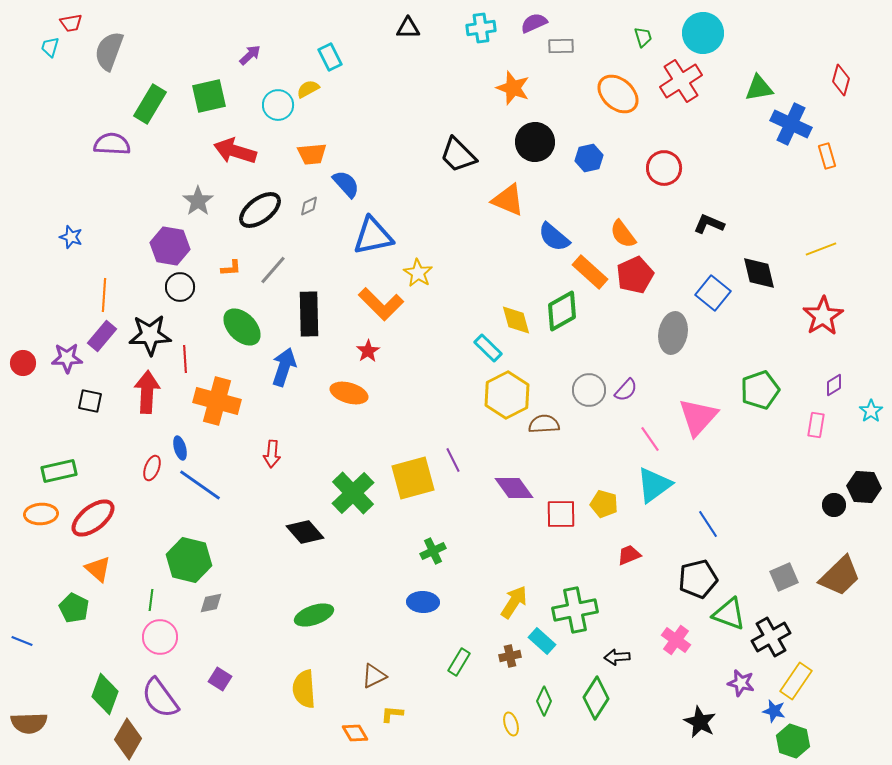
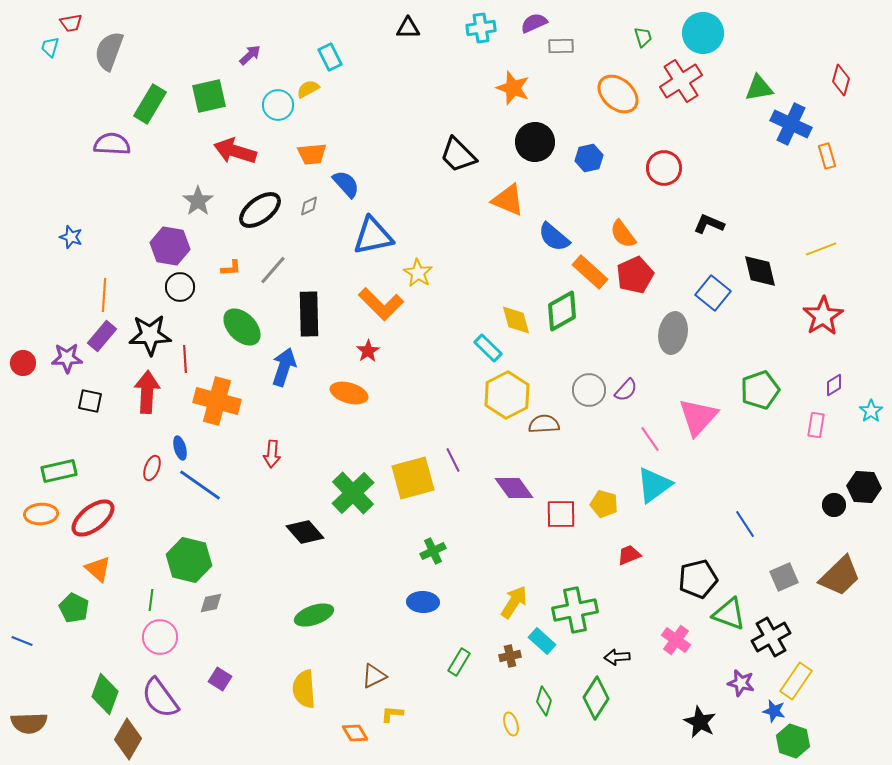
black diamond at (759, 273): moved 1 px right, 2 px up
blue line at (708, 524): moved 37 px right
green diamond at (544, 701): rotated 8 degrees counterclockwise
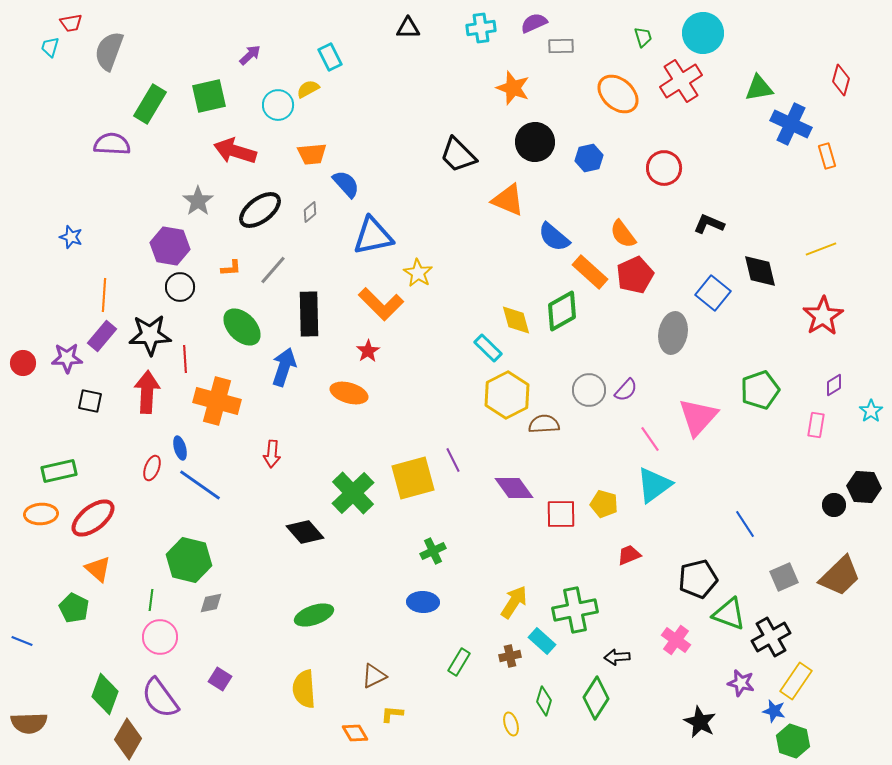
gray diamond at (309, 206): moved 1 px right, 6 px down; rotated 15 degrees counterclockwise
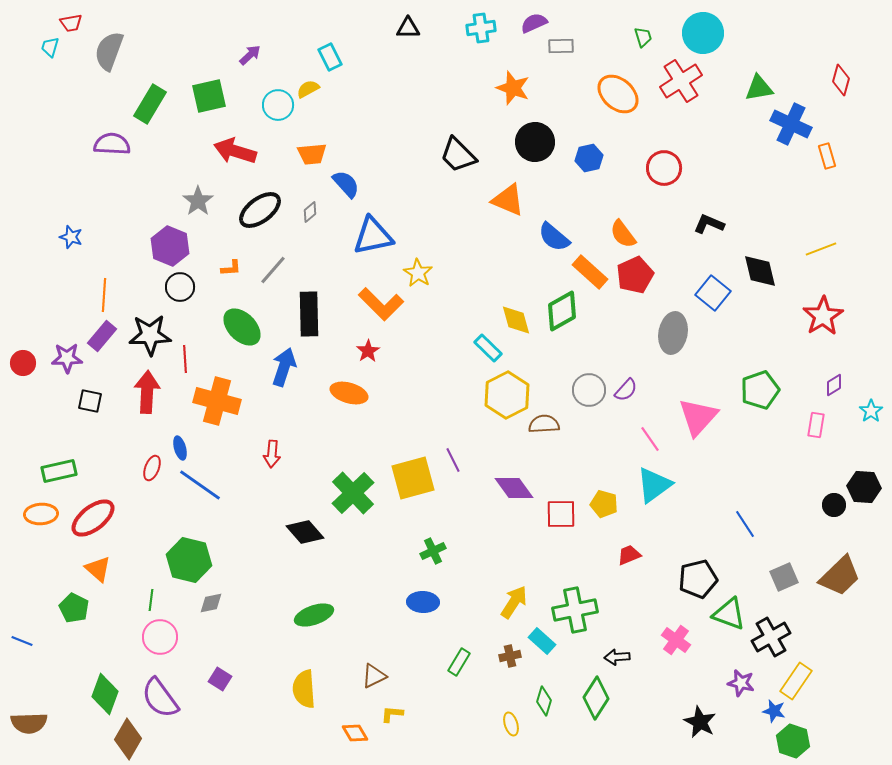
purple hexagon at (170, 246): rotated 12 degrees clockwise
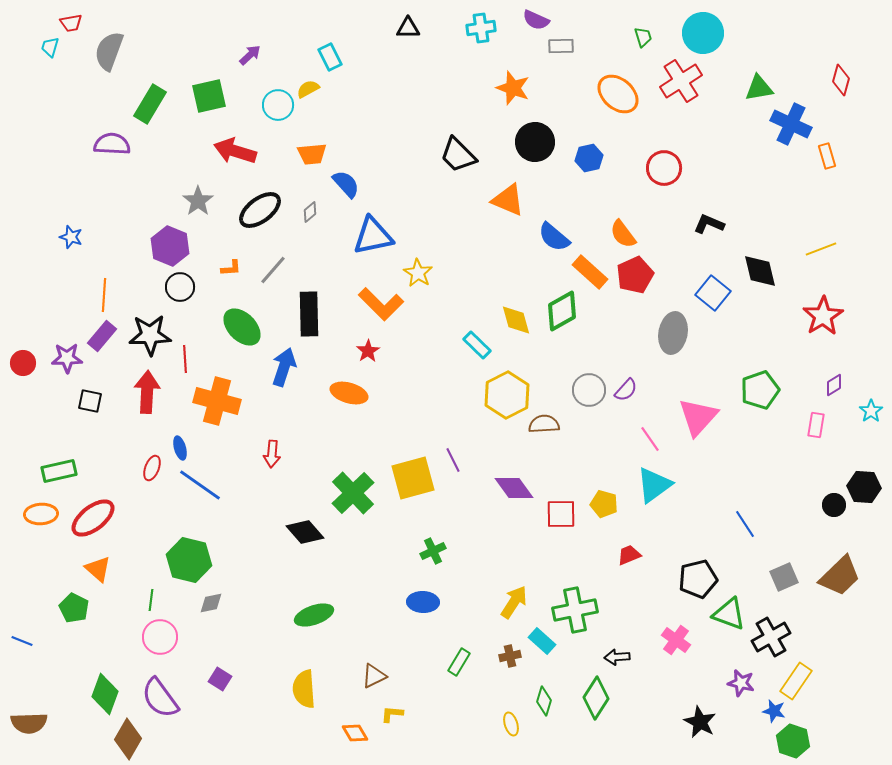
purple semicircle at (534, 23): moved 2 px right, 3 px up; rotated 132 degrees counterclockwise
cyan rectangle at (488, 348): moved 11 px left, 3 px up
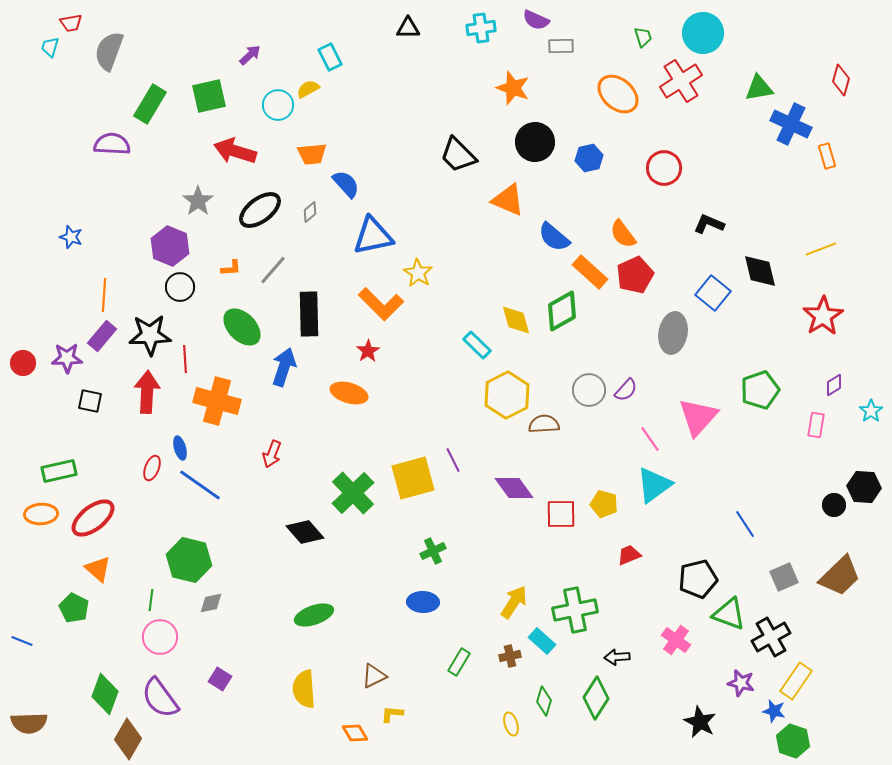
red arrow at (272, 454): rotated 16 degrees clockwise
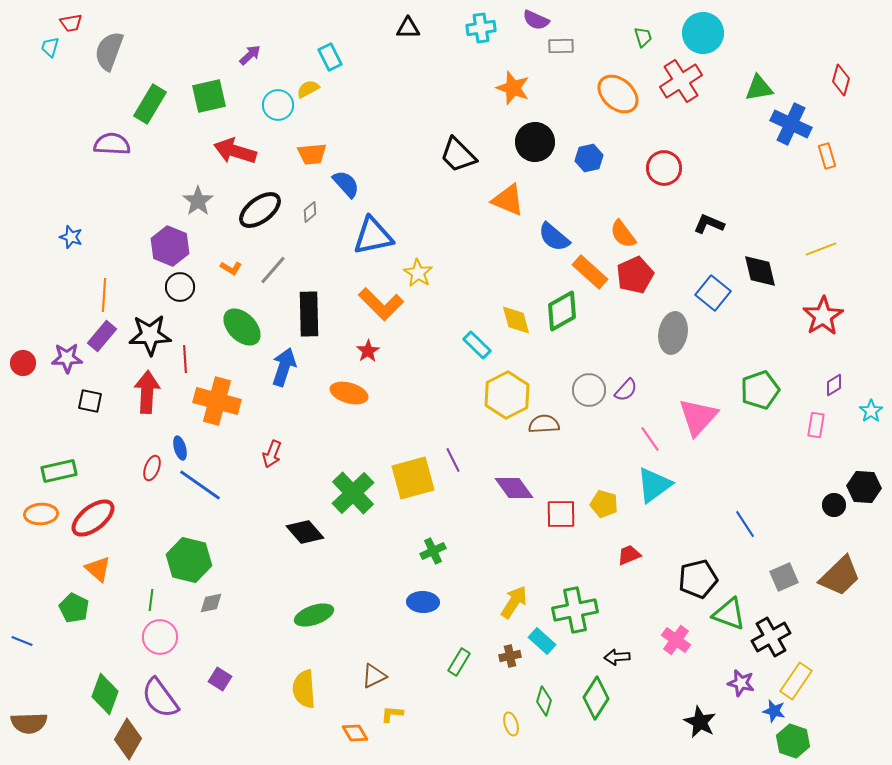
orange L-shape at (231, 268): rotated 35 degrees clockwise
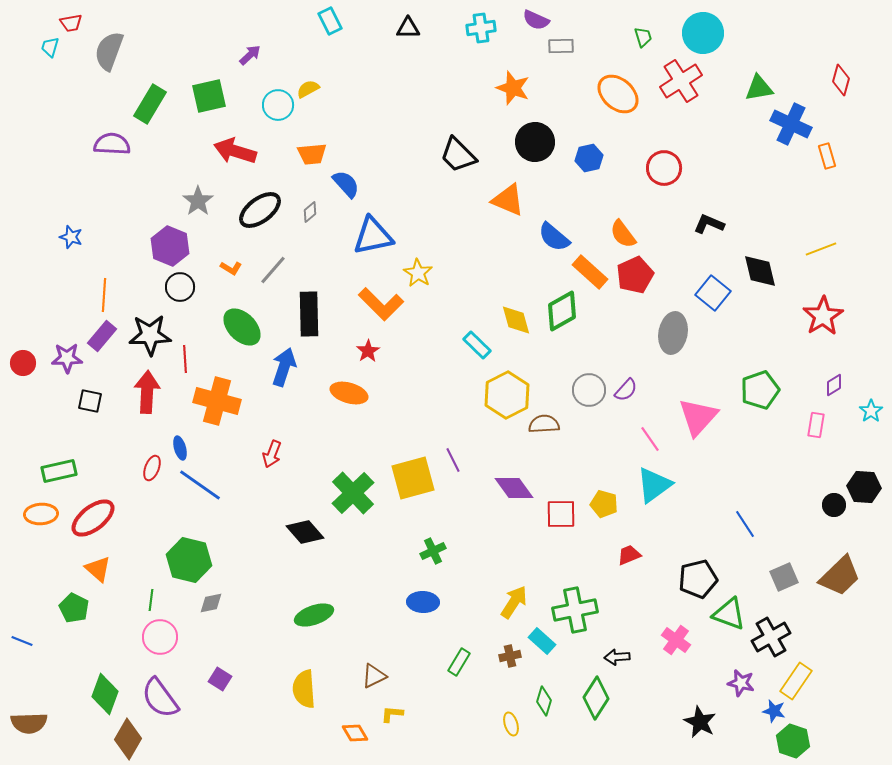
cyan rectangle at (330, 57): moved 36 px up
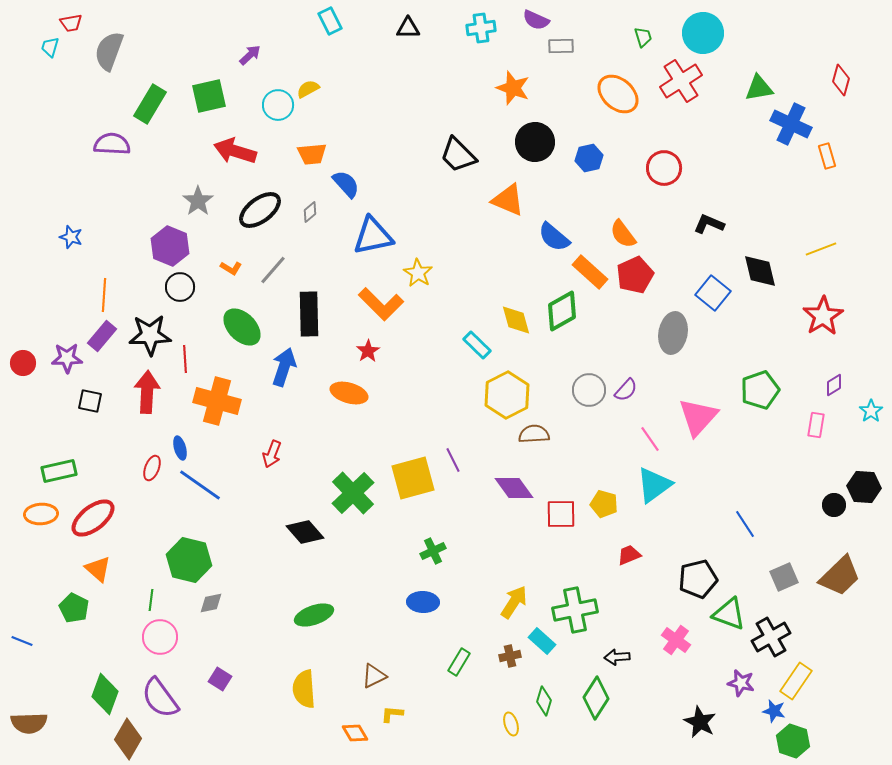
brown semicircle at (544, 424): moved 10 px left, 10 px down
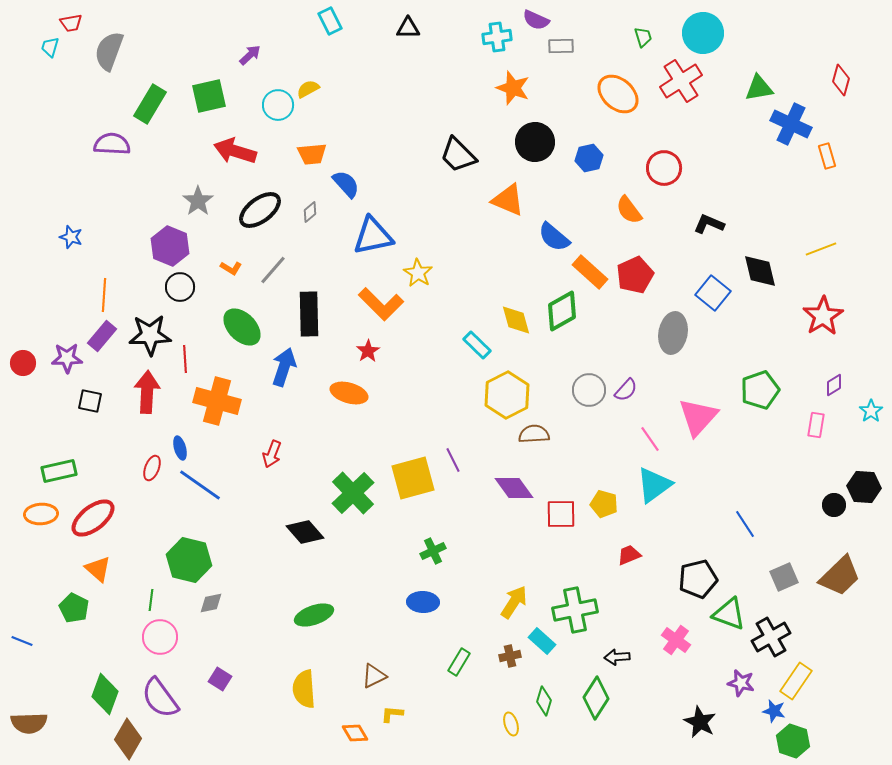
cyan cross at (481, 28): moved 16 px right, 9 px down
orange semicircle at (623, 234): moved 6 px right, 24 px up
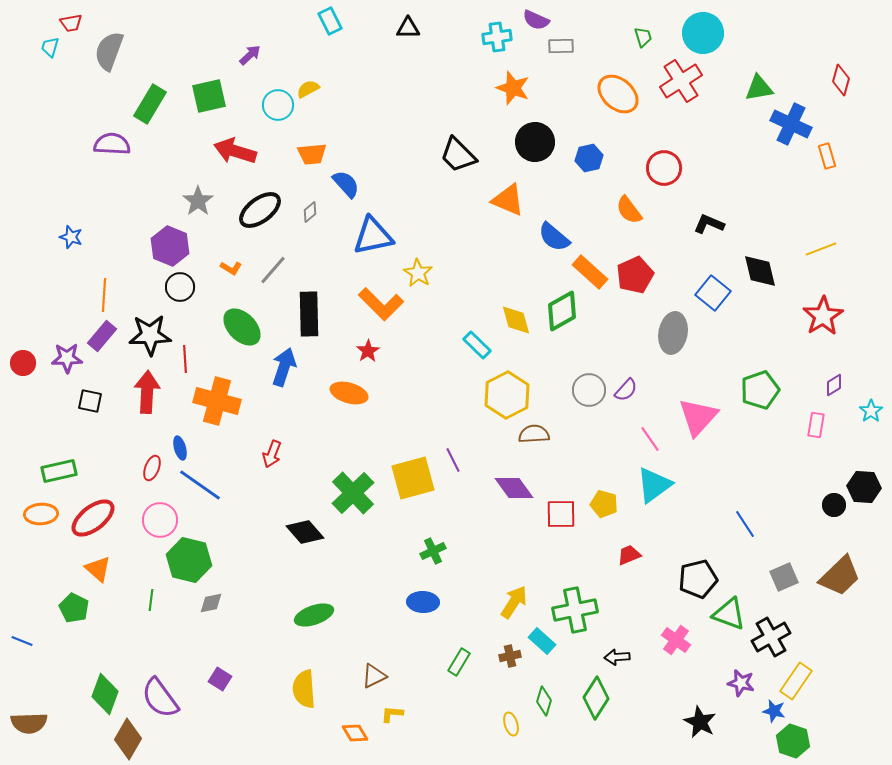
pink circle at (160, 637): moved 117 px up
